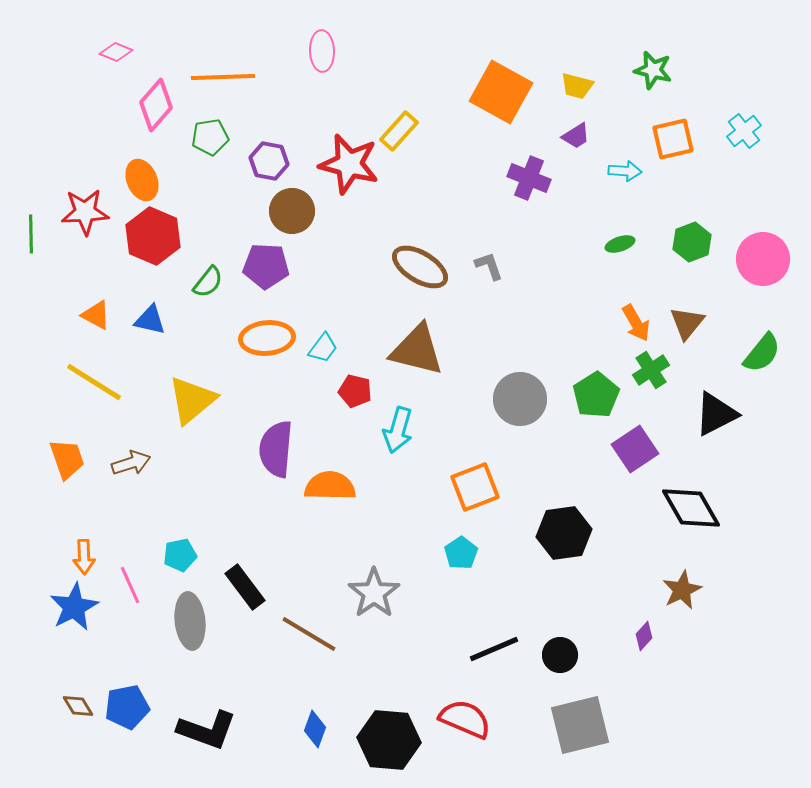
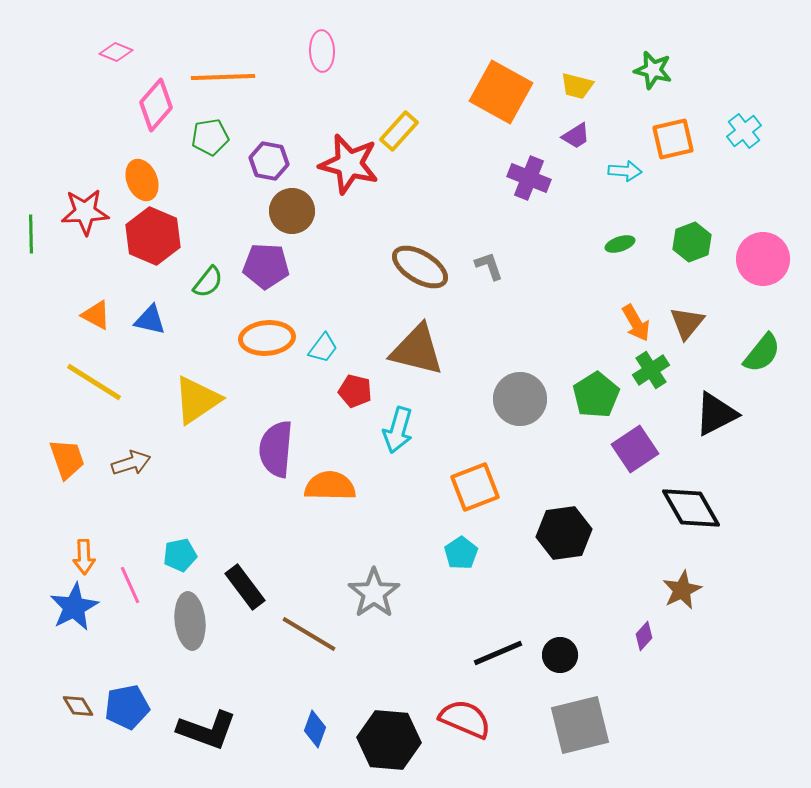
yellow triangle at (192, 400): moved 5 px right; rotated 6 degrees clockwise
black line at (494, 649): moved 4 px right, 4 px down
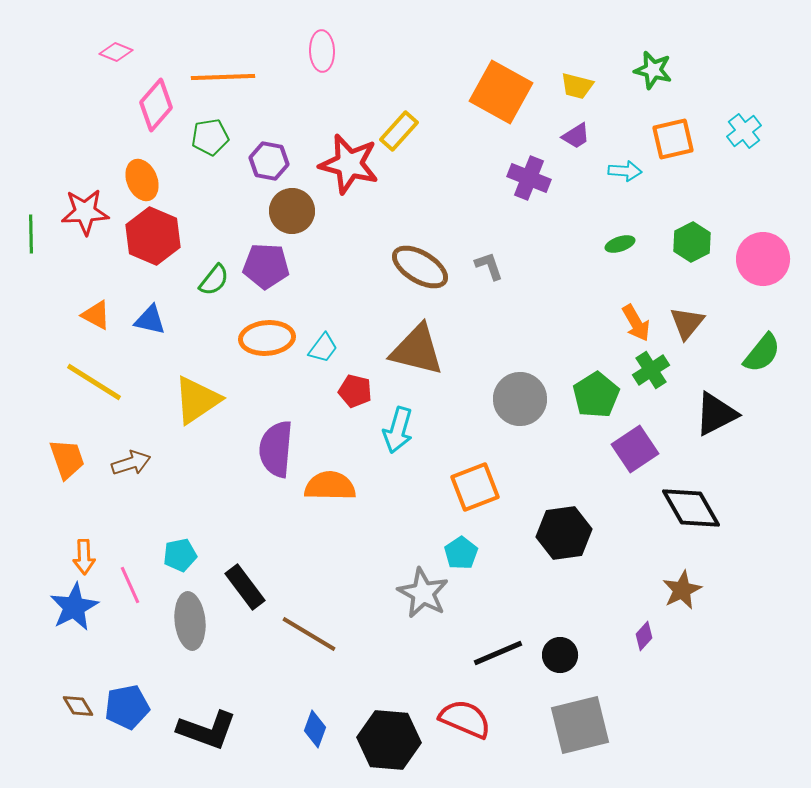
green hexagon at (692, 242): rotated 6 degrees counterclockwise
green semicircle at (208, 282): moved 6 px right, 2 px up
gray star at (374, 593): moved 49 px right; rotated 9 degrees counterclockwise
